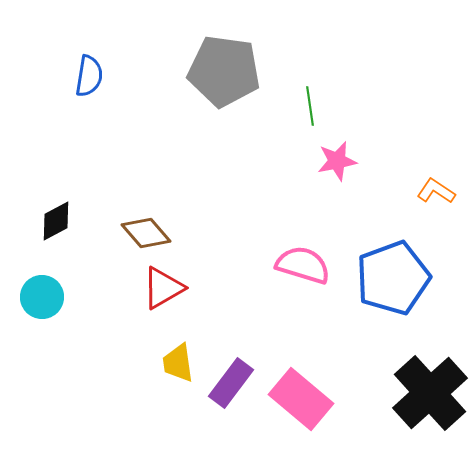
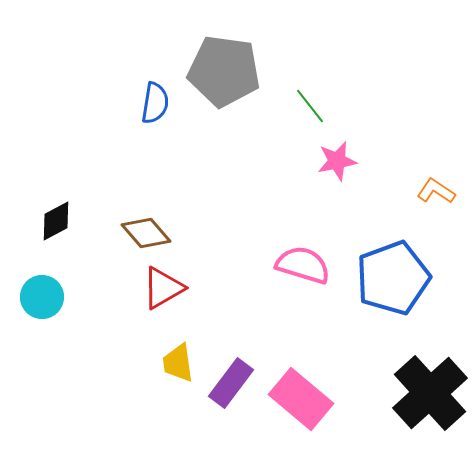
blue semicircle: moved 66 px right, 27 px down
green line: rotated 30 degrees counterclockwise
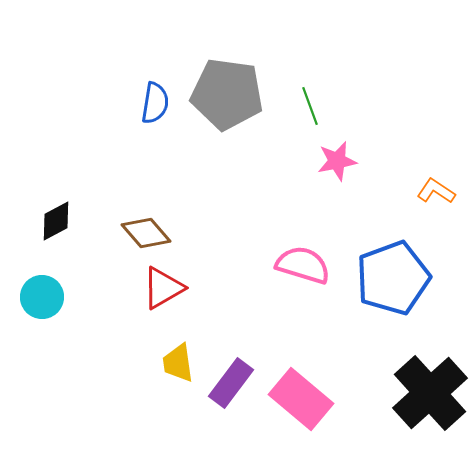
gray pentagon: moved 3 px right, 23 px down
green line: rotated 18 degrees clockwise
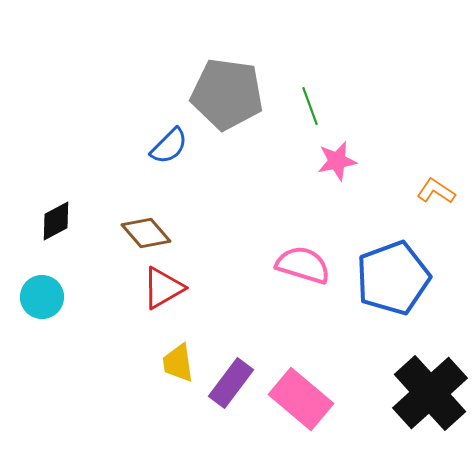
blue semicircle: moved 14 px right, 43 px down; rotated 36 degrees clockwise
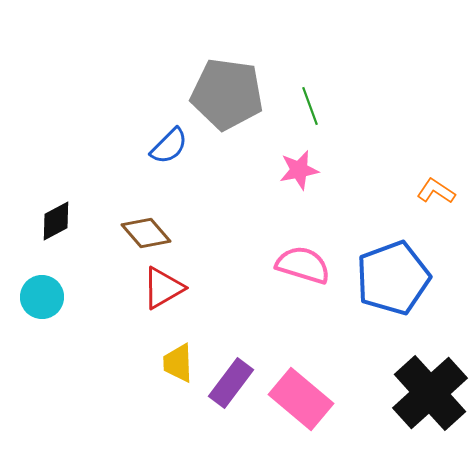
pink star: moved 38 px left, 9 px down
yellow trapezoid: rotated 6 degrees clockwise
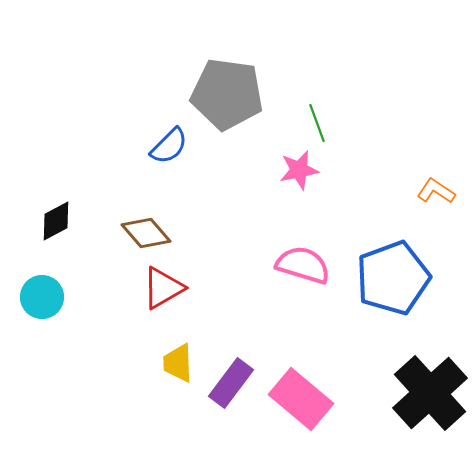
green line: moved 7 px right, 17 px down
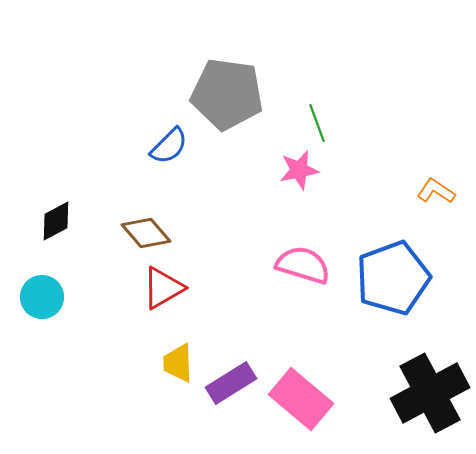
purple rectangle: rotated 21 degrees clockwise
black cross: rotated 14 degrees clockwise
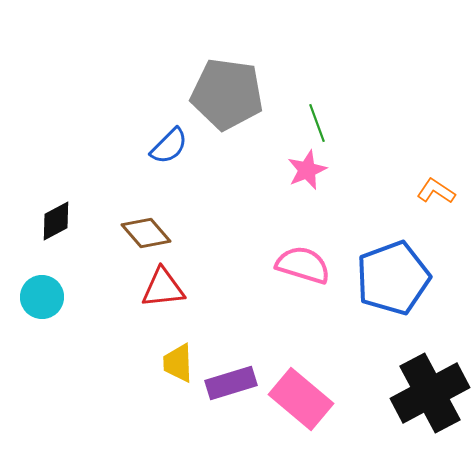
pink star: moved 8 px right; rotated 12 degrees counterclockwise
red triangle: rotated 24 degrees clockwise
purple rectangle: rotated 15 degrees clockwise
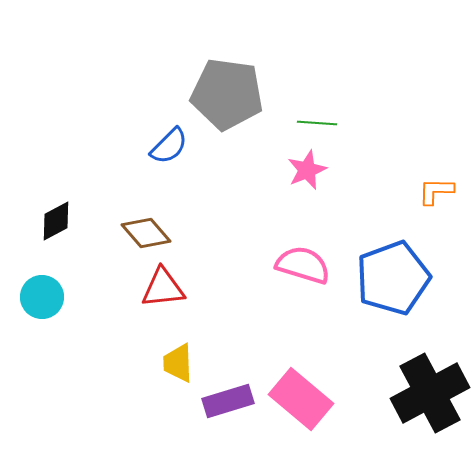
green line: rotated 66 degrees counterclockwise
orange L-shape: rotated 33 degrees counterclockwise
purple rectangle: moved 3 px left, 18 px down
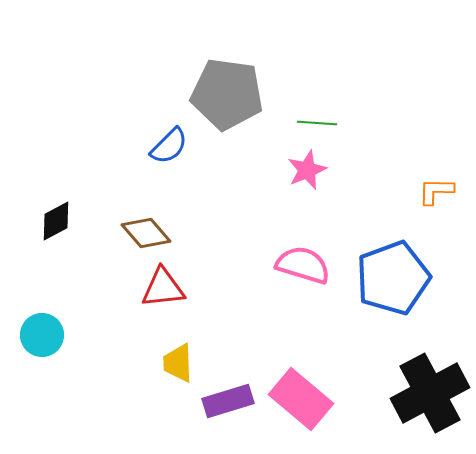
cyan circle: moved 38 px down
